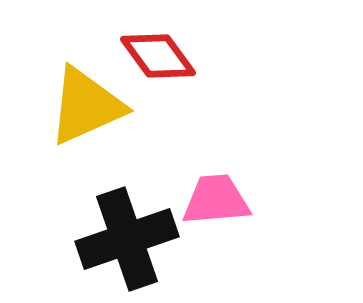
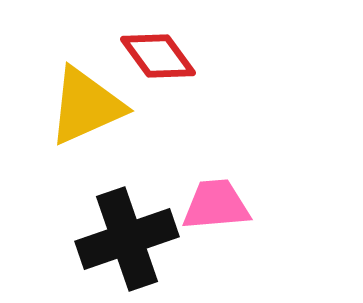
pink trapezoid: moved 5 px down
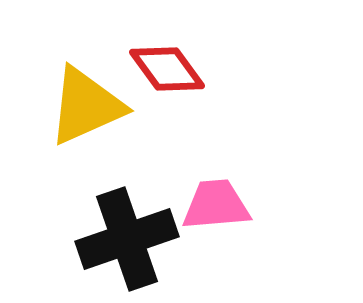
red diamond: moved 9 px right, 13 px down
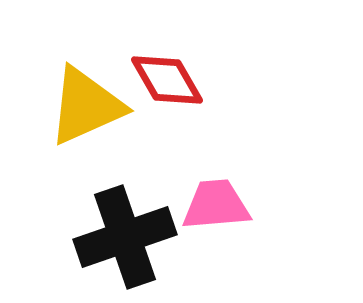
red diamond: moved 11 px down; rotated 6 degrees clockwise
black cross: moved 2 px left, 2 px up
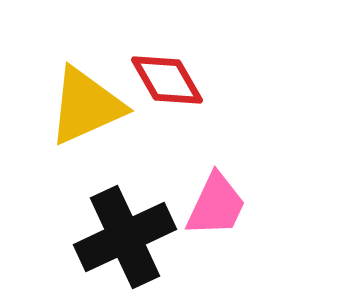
pink trapezoid: rotated 120 degrees clockwise
black cross: rotated 6 degrees counterclockwise
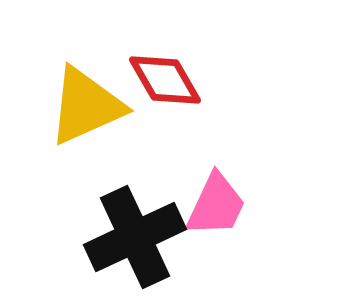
red diamond: moved 2 px left
black cross: moved 10 px right
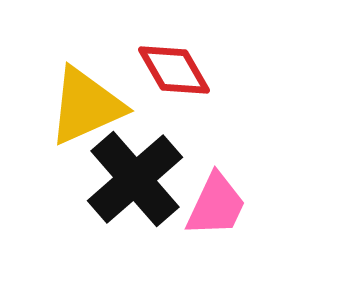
red diamond: moved 9 px right, 10 px up
black cross: moved 58 px up; rotated 16 degrees counterclockwise
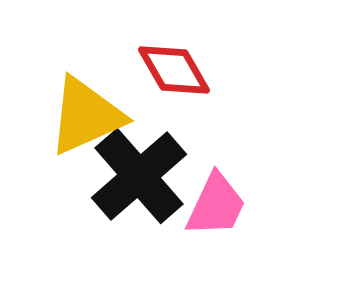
yellow triangle: moved 10 px down
black cross: moved 4 px right, 3 px up
